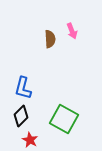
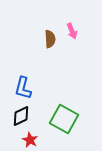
black diamond: rotated 20 degrees clockwise
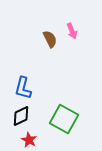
brown semicircle: rotated 24 degrees counterclockwise
red star: moved 1 px left
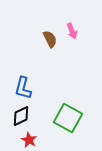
green square: moved 4 px right, 1 px up
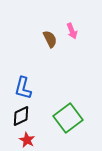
green square: rotated 24 degrees clockwise
red star: moved 2 px left
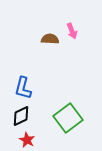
brown semicircle: rotated 60 degrees counterclockwise
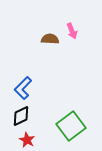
blue L-shape: rotated 30 degrees clockwise
green square: moved 3 px right, 8 px down
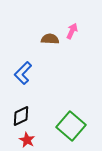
pink arrow: rotated 133 degrees counterclockwise
blue L-shape: moved 15 px up
green square: rotated 12 degrees counterclockwise
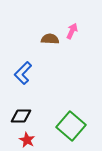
black diamond: rotated 25 degrees clockwise
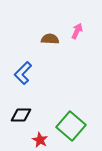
pink arrow: moved 5 px right
black diamond: moved 1 px up
red star: moved 13 px right
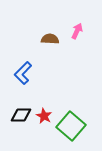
red star: moved 4 px right, 24 px up
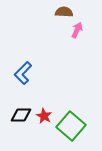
pink arrow: moved 1 px up
brown semicircle: moved 14 px right, 27 px up
